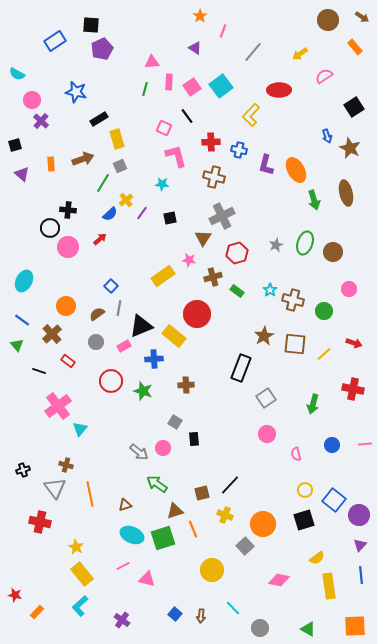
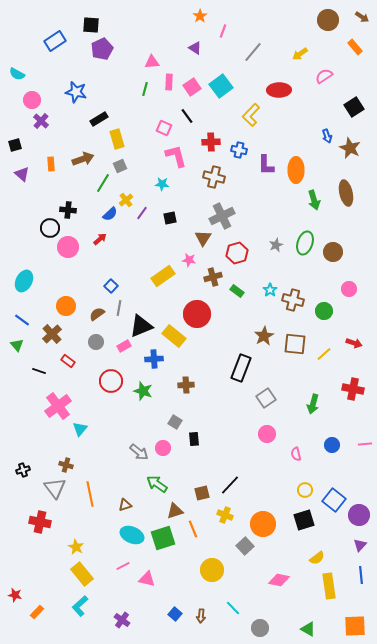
purple L-shape at (266, 165): rotated 15 degrees counterclockwise
orange ellipse at (296, 170): rotated 30 degrees clockwise
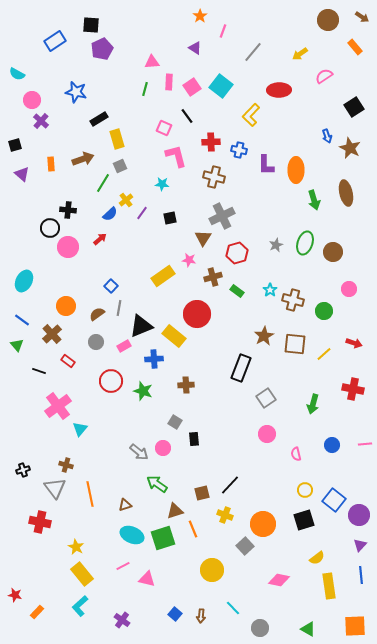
cyan square at (221, 86): rotated 15 degrees counterclockwise
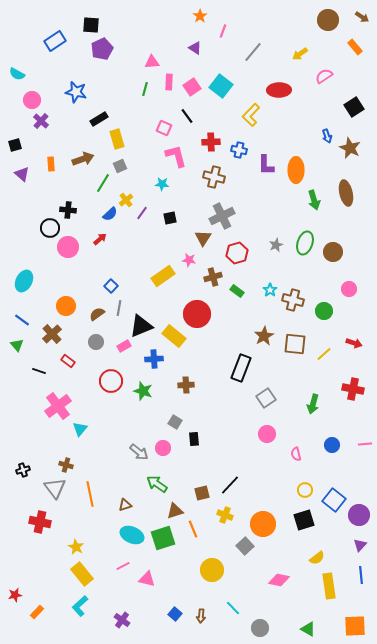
red star at (15, 595): rotated 24 degrees counterclockwise
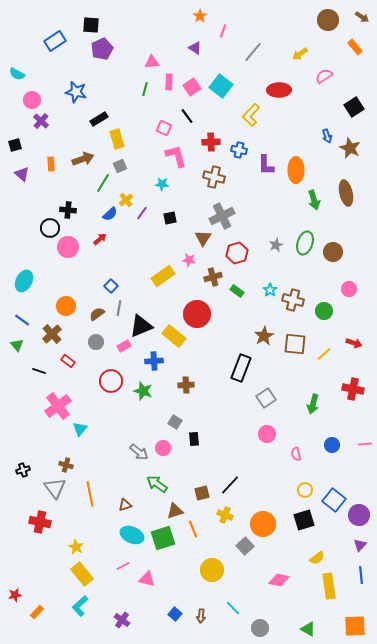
blue cross at (154, 359): moved 2 px down
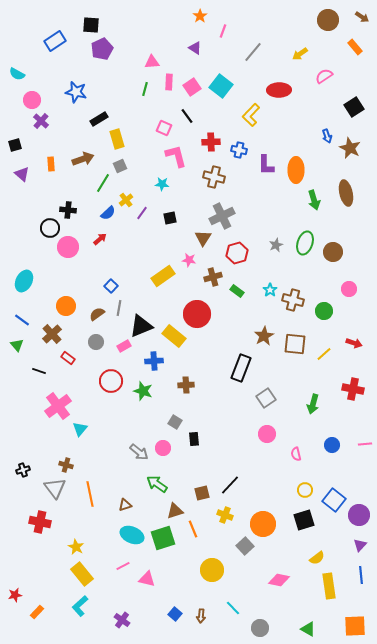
blue semicircle at (110, 214): moved 2 px left, 1 px up
red rectangle at (68, 361): moved 3 px up
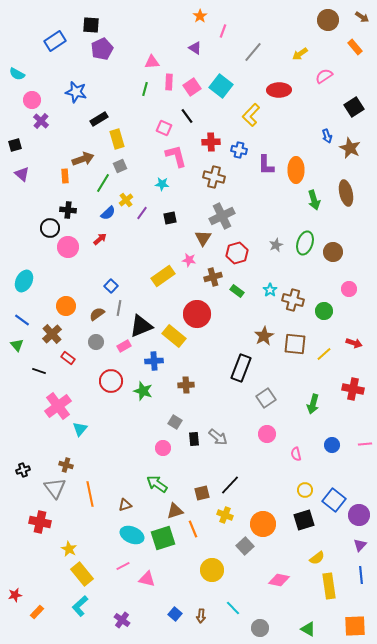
orange rectangle at (51, 164): moved 14 px right, 12 px down
gray arrow at (139, 452): moved 79 px right, 15 px up
yellow star at (76, 547): moved 7 px left, 2 px down
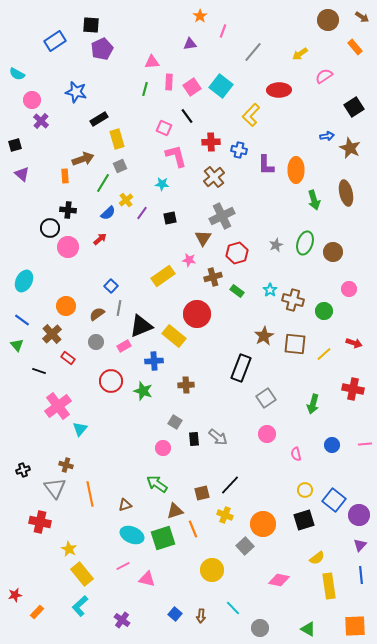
purple triangle at (195, 48): moved 5 px left, 4 px up; rotated 40 degrees counterclockwise
blue arrow at (327, 136): rotated 80 degrees counterclockwise
brown cross at (214, 177): rotated 35 degrees clockwise
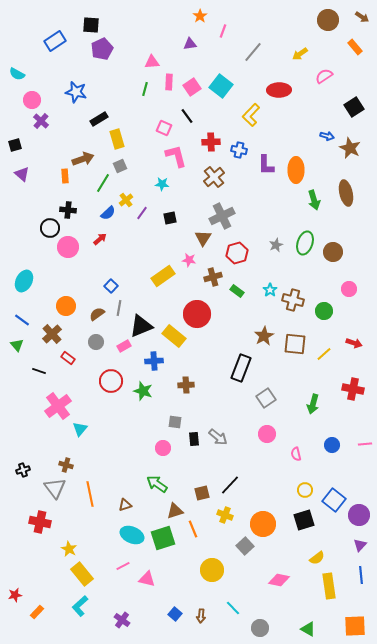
blue arrow at (327, 136): rotated 24 degrees clockwise
gray square at (175, 422): rotated 24 degrees counterclockwise
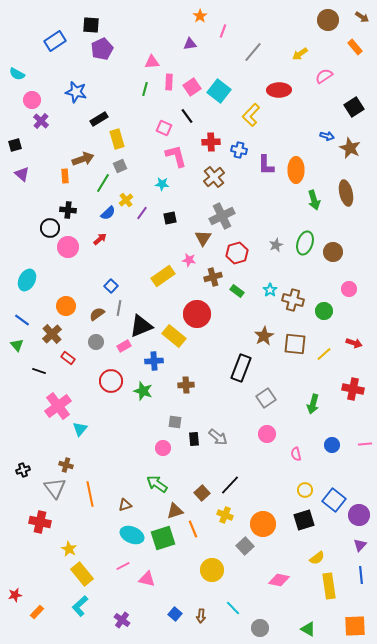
cyan square at (221, 86): moved 2 px left, 5 px down
cyan ellipse at (24, 281): moved 3 px right, 1 px up
brown square at (202, 493): rotated 28 degrees counterclockwise
